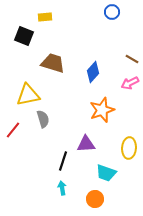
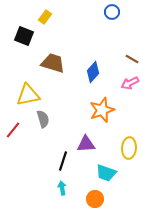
yellow rectangle: rotated 48 degrees counterclockwise
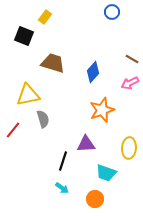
cyan arrow: rotated 136 degrees clockwise
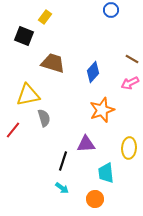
blue circle: moved 1 px left, 2 px up
gray semicircle: moved 1 px right, 1 px up
cyan trapezoid: rotated 65 degrees clockwise
